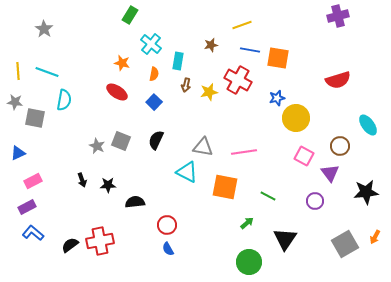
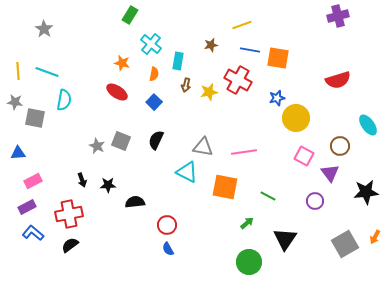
blue triangle at (18, 153): rotated 21 degrees clockwise
red cross at (100, 241): moved 31 px left, 27 px up
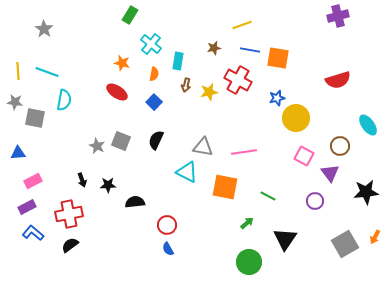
brown star at (211, 45): moved 3 px right, 3 px down
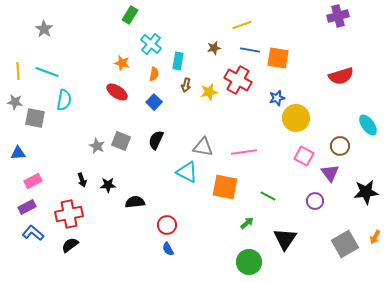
red semicircle at (338, 80): moved 3 px right, 4 px up
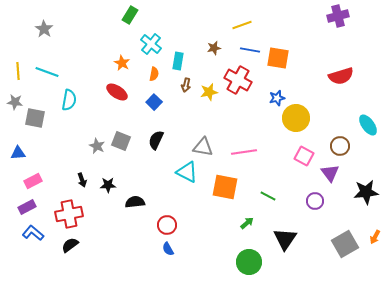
orange star at (122, 63): rotated 14 degrees clockwise
cyan semicircle at (64, 100): moved 5 px right
